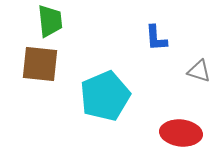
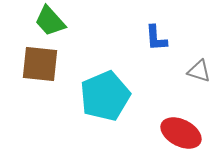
green trapezoid: rotated 144 degrees clockwise
red ellipse: rotated 21 degrees clockwise
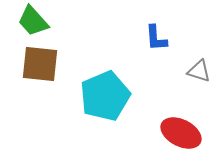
green trapezoid: moved 17 px left
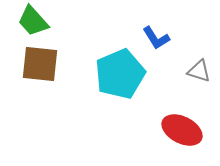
blue L-shape: rotated 28 degrees counterclockwise
cyan pentagon: moved 15 px right, 22 px up
red ellipse: moved 1 px right, 3 px up
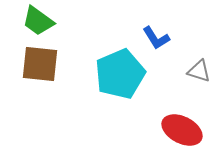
green trapezoid: moved 5 px right; rotated 12 degrees counterclockwise
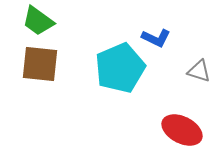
blue L-shape: rotated 32 degrees counterclockwise
cyan pentagon: moved 6 px up
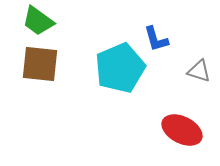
blue L-shape: moved 1 px down; rotated 48 degrees clockwise
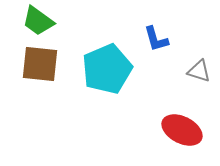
cyan pentagon: moved 13 px left, 1 px down
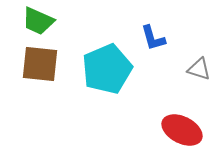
green trapezoid: rotated 12 degrees counterclockwise
blue L-shape: moved 3 px left, 1 px up
gray triangle: moved 2 px up
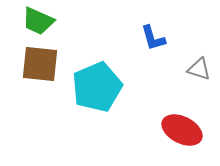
cyan pentagon: moved 10 px left, 18 px down
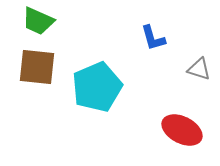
brown square: moved 3 px left, 3 px down
